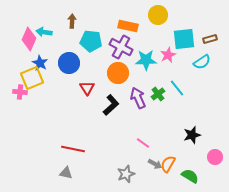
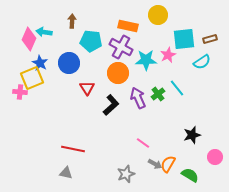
green semicircle: moved 1 px up
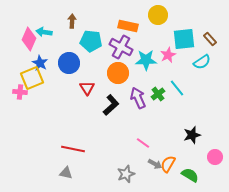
brown rectangle: rotated 64 degrees clockwise
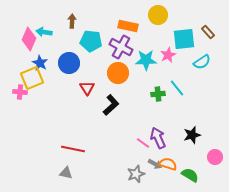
brown rectangle: moved 2 px left, 7 px up
green cross: rotated 32 degrees clockwise
purple arrow: moved 20 px right, 40 px down
orange semicircle: rotated 78 degrees clockwise
gray star: moved 10 px right
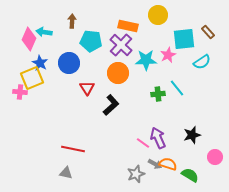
purple cross: moved 2 px up; rotated 15 degrees clockwise
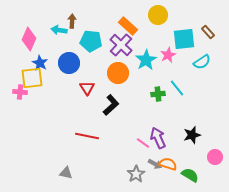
orange rectangle: rotated 30 degrees clockwise
cyan arrow: moved 15 px right, 2 px up
cyan star: rotated 30 degrees counterclockwise
yellow square: rotated 15 degrees clockwise
red line: moved 14 px right, 13 px up
gray star: rotated 12 degrees counterclockwise
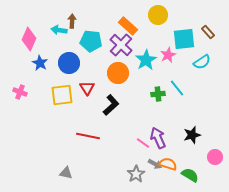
yellow square: moved 30 px right, 17 px down
pink cross: rotated 16 degrees clockwise
red line: moved 1 px right
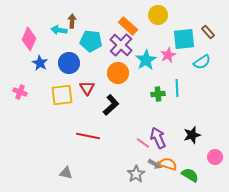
cyan line: rotated 36 degrees clockwise
